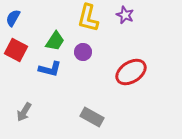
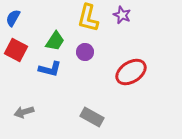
purple star: moved 3 px left
purple circle: moved 2 px right
gray arrow: rotated 42 degrees clockwise
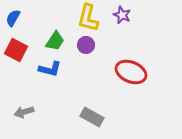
purple circle: moved 1 px right, 7 px up
red ellipse: rotated 56 degrees clockwise
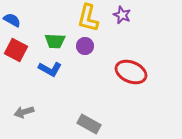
blue semicircle: moved 1 px left, 2 px down; rotated 90 degrees clockwise
green trapezoid: rotated 60 degrees clockwise
purple circle: moved 1 px left, 1 px down
blue L-shape: rotated 15 degrees clockwise
gray rectangle: moved 3 px left, 7 px down
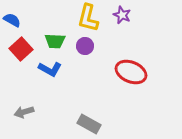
red square: moved 5 px right, 1 px up; rotated 20 degrees clockwise
